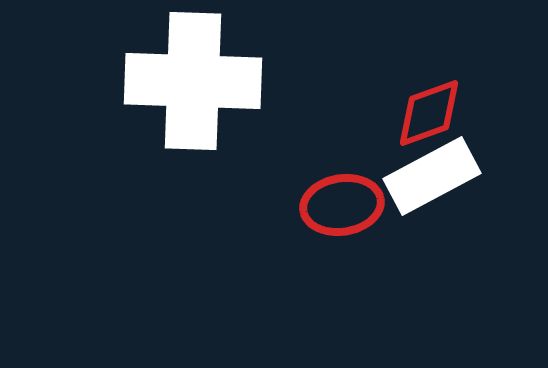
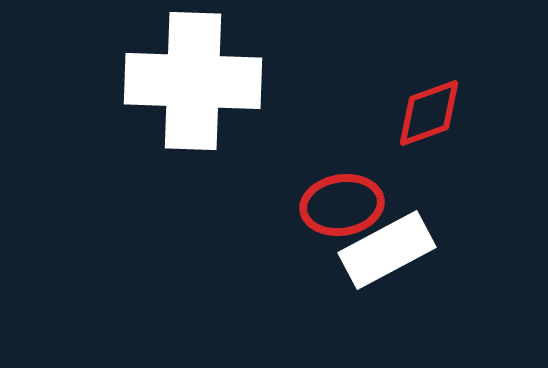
white rectangle: moved 45 px left, 74 px down
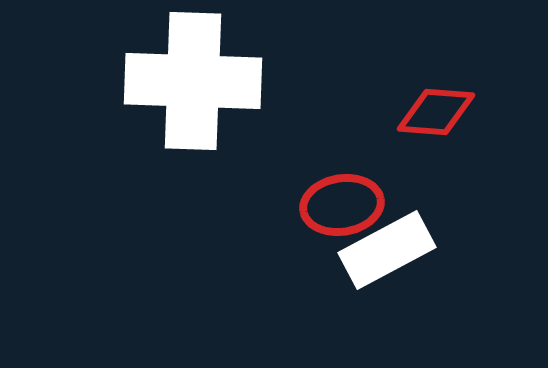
red diamond: moved 7 px right, 1 px up; rotated 24 degrees clockwise
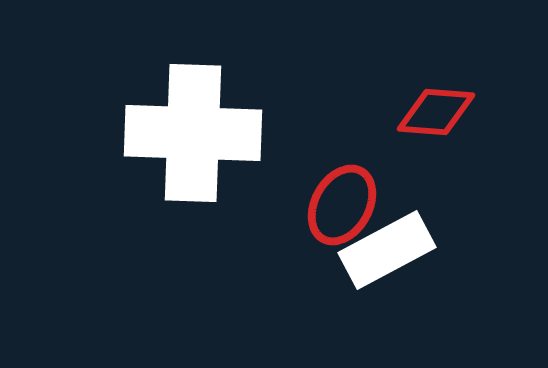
white cross: moved 52 px down
red ellipse: rotated 52 degrees counterclockwise
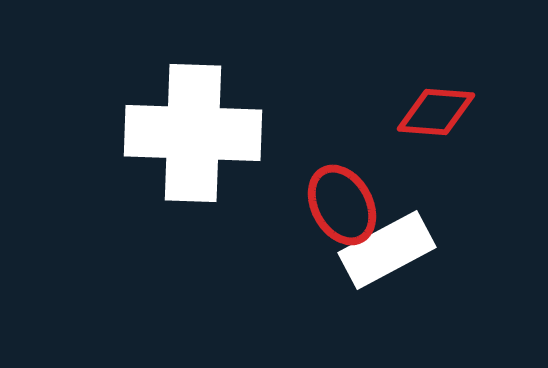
red ellipse: rotated 58 degrees counterclockwise
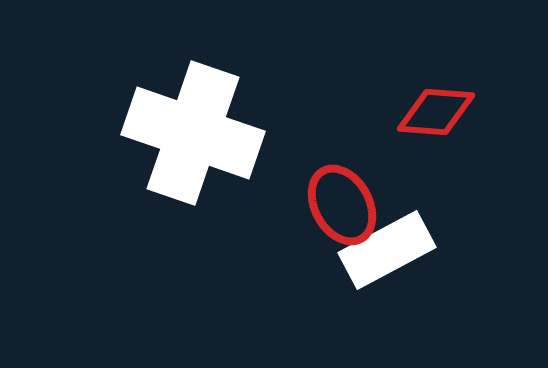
white cross: rotated 17 degrees clockwise
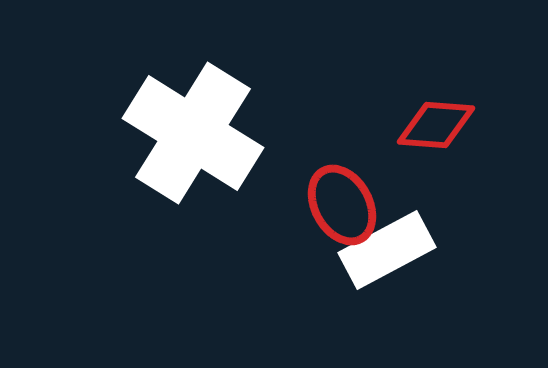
red diamond: moved 13 px down
white cross: rotated 13 degrees clockwise
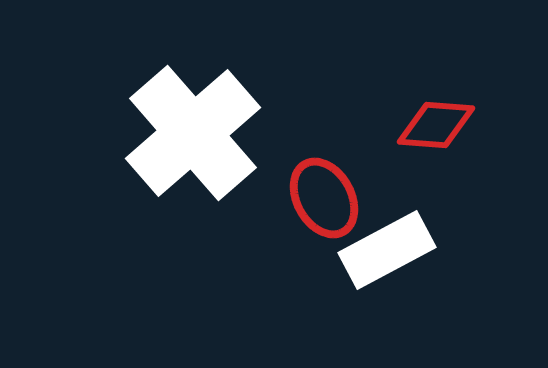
white cross: rotated 17 degrees clockwise
red ellipse: moved 18 px left, 7 px up
